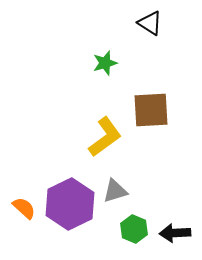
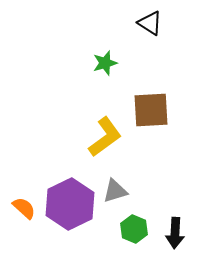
black arrow: rotated 84 degrees counterclockwise
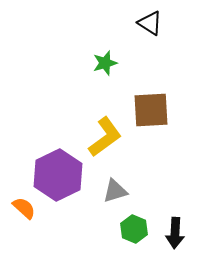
purple hexagon: moved 12 px left, 29 px up
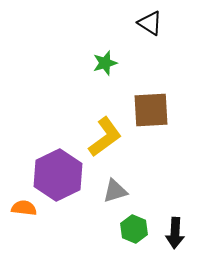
orange semicircle: rotated 35 degrees counterclockwise
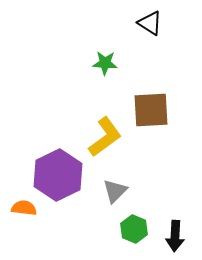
green star: rotated 20 degrees clockwise
gray triangle: rotated 28 degrees counterclockwise
black arrow: moved 3 px down
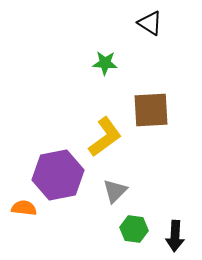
purple hexagon: rotated 15 degrees clockwise
green hexagon: rotated 16 degrees counterclockwise
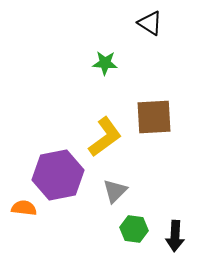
brown square: moved 3 px right, 7 px down
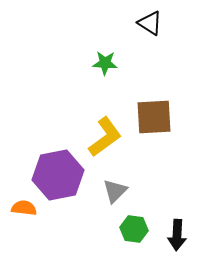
black arrow: moved 2 px right, 1 px up
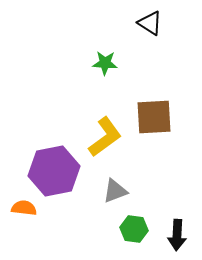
purple hexagon: moved 4 px left, 4 px up
gray triangle: rotated 24 degrees clockwise
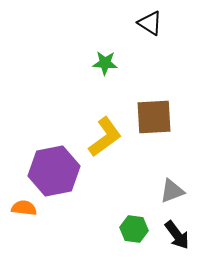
gray triangle: moved 57 px right
black arrow: rotated 40 degrees counterclockwise
